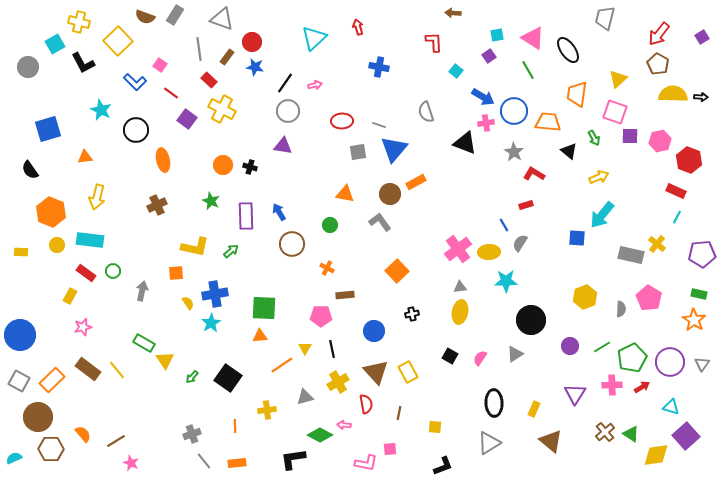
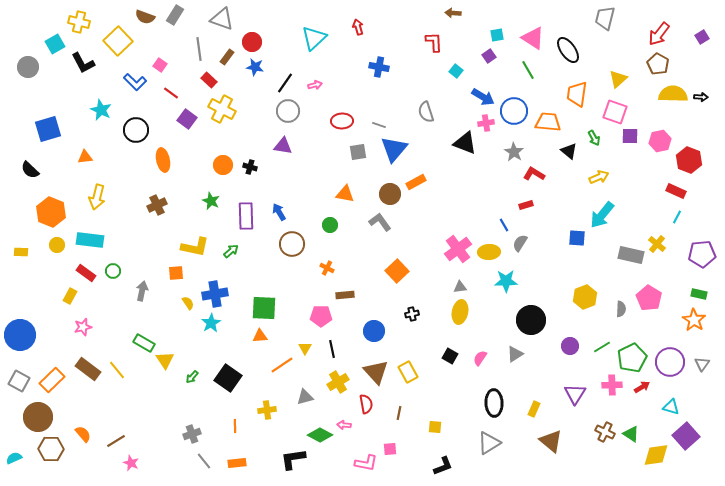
black semicircle at (30, 170): rotated 12 degrees counterclockwise
brown cross at (605, 432): rotated 24 degrees counterclockwise
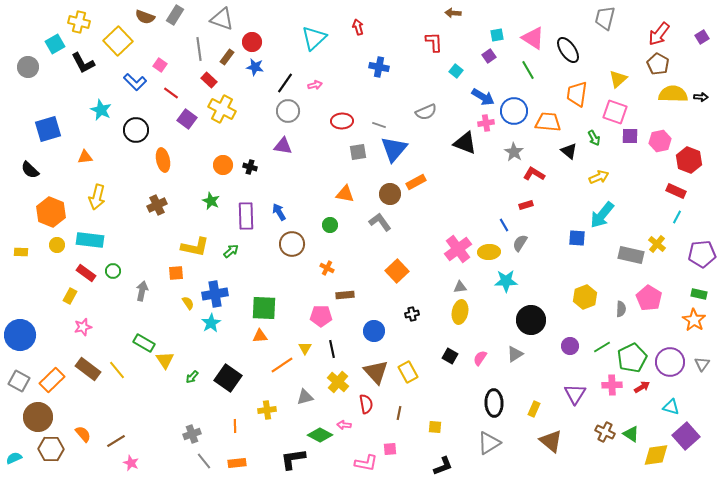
gray semicircle at (426, 112): rotated 95 degrees counterclockwise
yellow cross at (338, 382): rotated 20 degrees counterclockwise
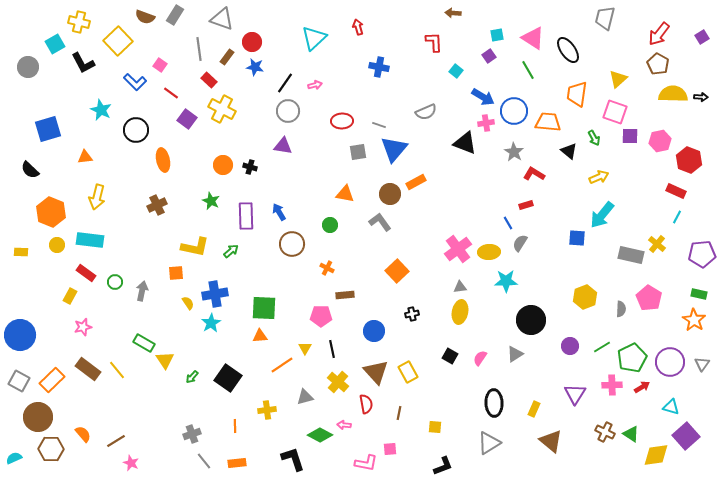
blue line at (504, 225): moved 4 px right, 2 px up
green circle at (113, 271): moved 2 px right, 11 px down
black L-shape at (293, 459): rotated 80 degrees clockwise
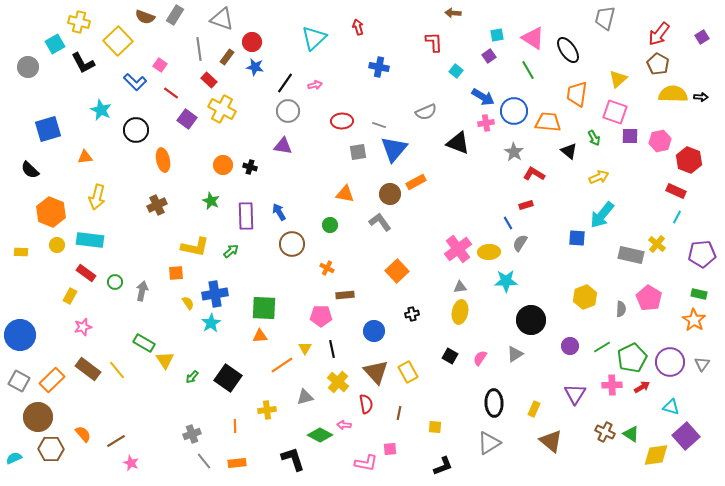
black triangle at (465, 143): moved 7 px left
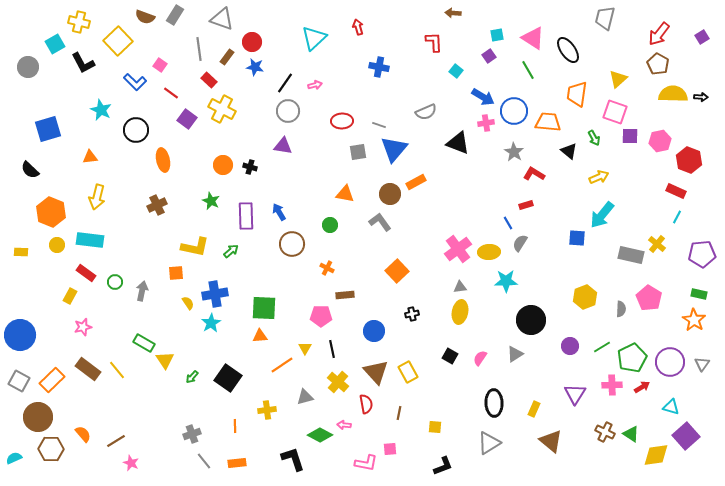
orange triangle at (85, 157): moved 5 px right
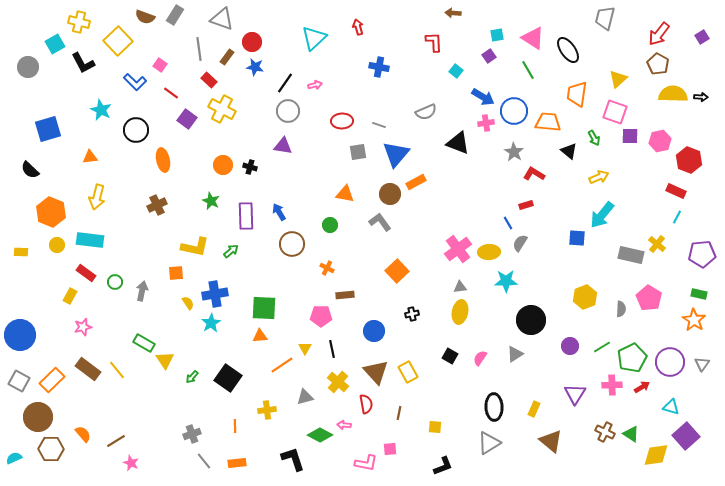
blue triangle at (394, 149): moved 2 px right, 5 px down
black ellipse at (494, 403): moved 4 px down
